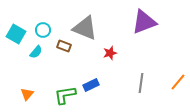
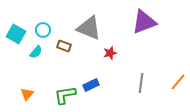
gray triangle: moved 4 px right
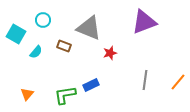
cyan circle: moved 10 px up
gray line: moved 4 px right, 3 px up
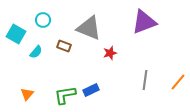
blue rectangle: moved 5 px down
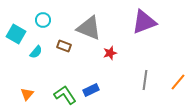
green L-shape: rotated 65 degrees clockwise
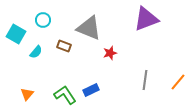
purple triangle: moved 2 px right, 3 px up
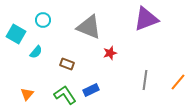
gray triangle: moved 1 px up
brown rectangle: moved 3 px right, 18 px down
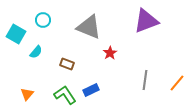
purple triangle: moved 2 px down
red star: rotated 16 degrees counterclockwise
orange line: moved 1 px left, 1 px down
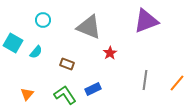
cyan square: moved 3 px left, 9 px down
blue rectangle: moved 2 px right, 1 px up
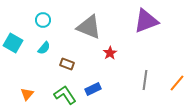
cyan semicircle: moved 8 px right, 4 px up
